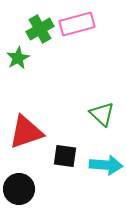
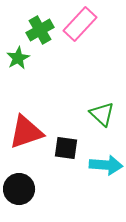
pink rectangle: moved 3 px right; rotated 32 degrees counterclockwise
green cross: moved 1 px down
black square: moved 1 px right, 8 px up
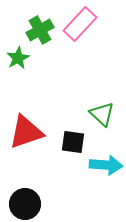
black square: moved 7 px right, 6 px up
black circle: moved 6 px right, 15 px down
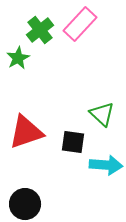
green cross: rotated 8 degrees counterclockwise
